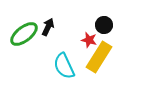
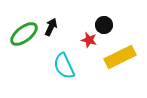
black arrow: moved 3 px right
yellow rectangle: moved 21 px right; rotated 32 degrees clockwise
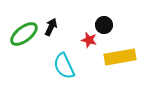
yellow rectangle: rotated 16 degrees clockwise
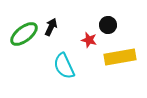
black circle: moved 4 px right
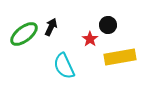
red star: moved 1 px right, 1 px up; rotated 21 degrees clockwise
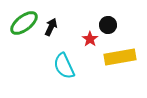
green ellipse: moved 11 px up
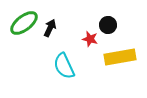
black arrow: moved 1 px left, 1 px down
red star: rotated 21 degrees counterclockwise
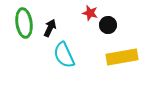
green ellipse: rotated 60 degrees counterclockwise
red star: moved 26 px up
yellow rectangle: moved 2 px right
cyan semicircle: moved 11 px up
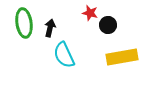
black arrow: rotated 12 degrees counterclockwise
